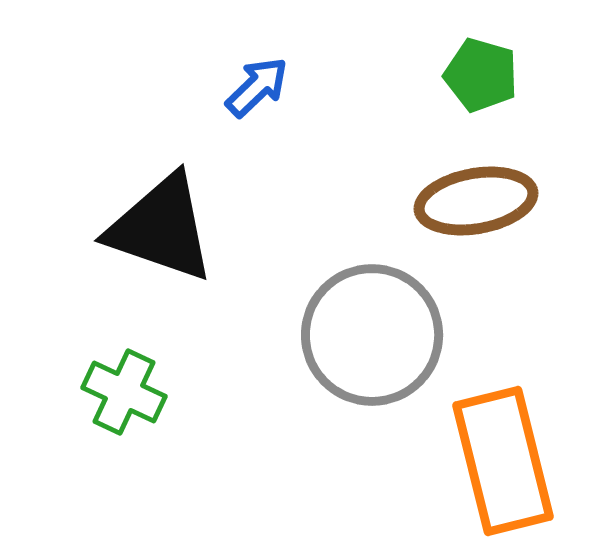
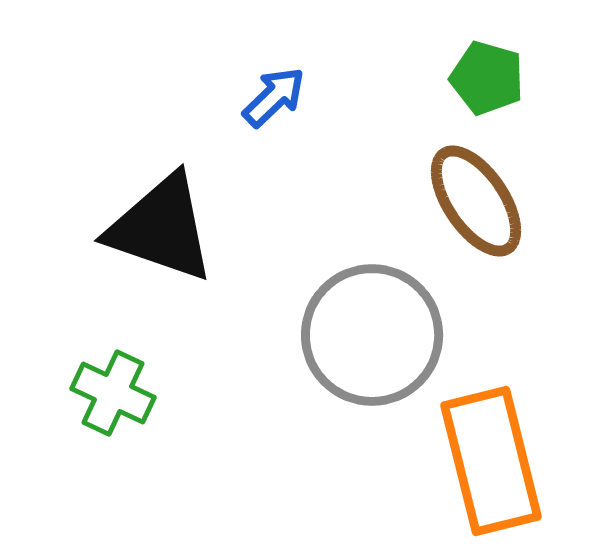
green pentagon: moved 6 px right, 3 px down
blue arrow: moved 17 px right, 10 px down
brown ellipse: rotated 66 degrees clockwise
green cross: moved 11 px left, 1 px down
orange rectangle: moved 12 px left
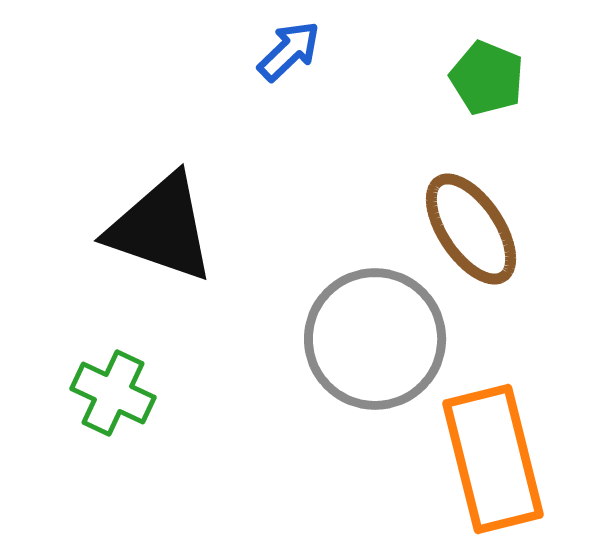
green pentagon: rotated 6 degrees clockwise
blue arrow: moved 15 px right, 46 px up
brown ellipse: moved 5 px left, 28 px down
gray circle: moved 3 px right, 4 px down
orange rectangle: moved 2 px right, 2 px up
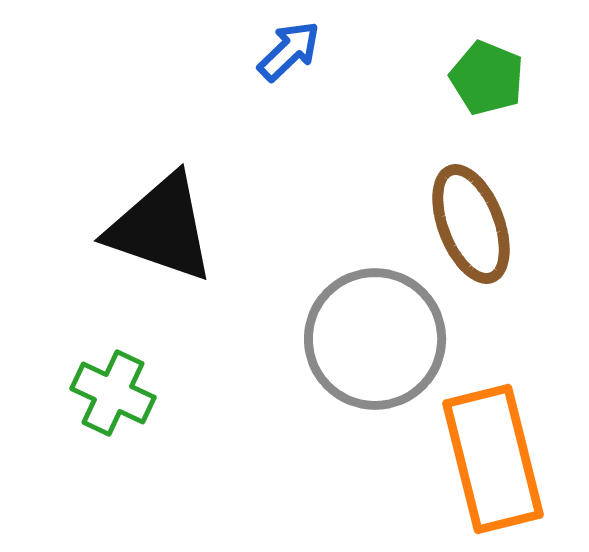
brown ellipse: moved 5 px up; rotated 13 degrees clockwise
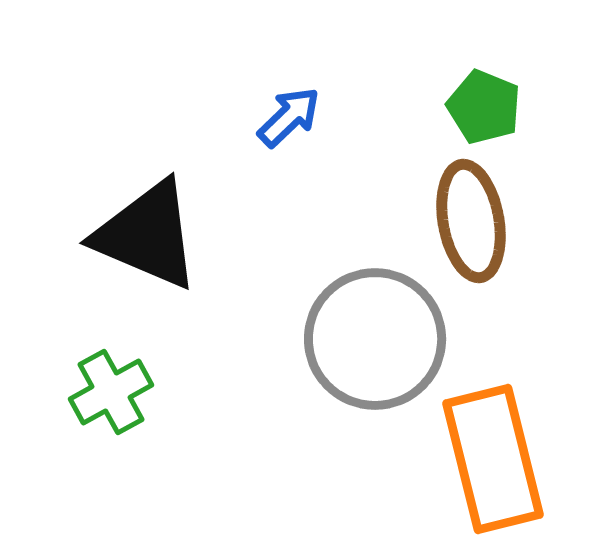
blue arrow: moved 66 px down
green pentagon: moved 3 px left, 29 px down
brown ellipse: moved 3 px up; rotated 11 degrees clockwise
black triangle: moved 14 px left, 7 px down; rotated 4 degrees clockwise
green cross: moved 2 px left, 1 px up; rotated 36 degrees clockwise
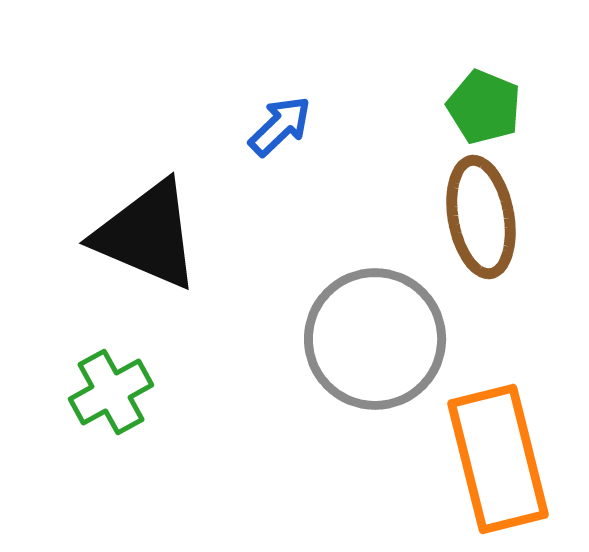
blue arrow: moved 9 px left, 9 px down
brown ellipse: moved 10 px right, 4 px up
orange rectangle: moved 5 px right
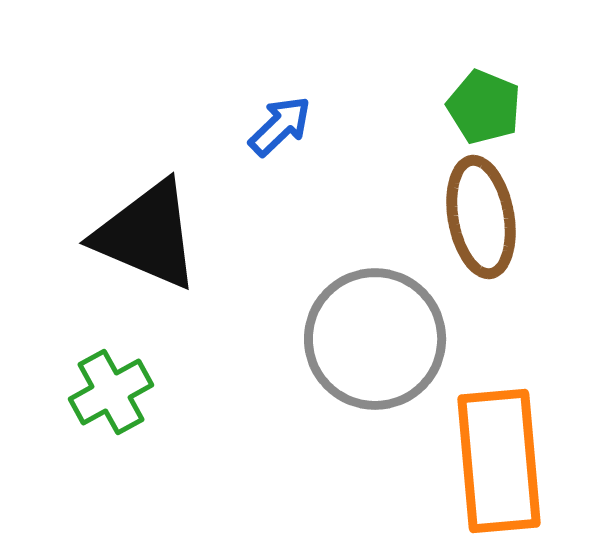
orange rectangle: moved 1 px right, 2 px down; rotated 9 degrees clockwise
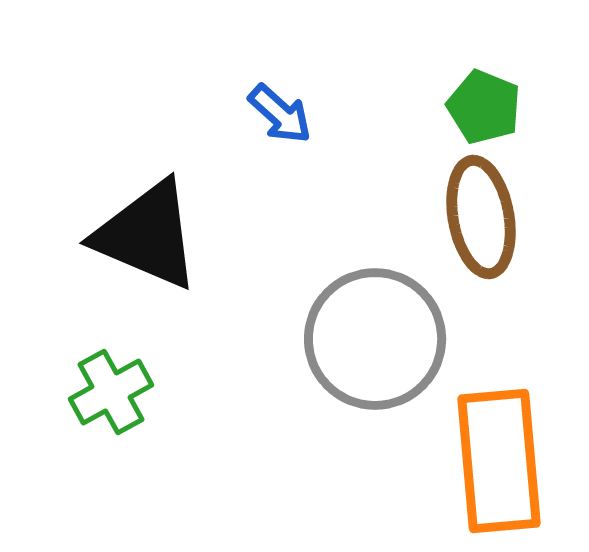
blue arrow: moved 12 px up; rotated 86 degrees clockwise
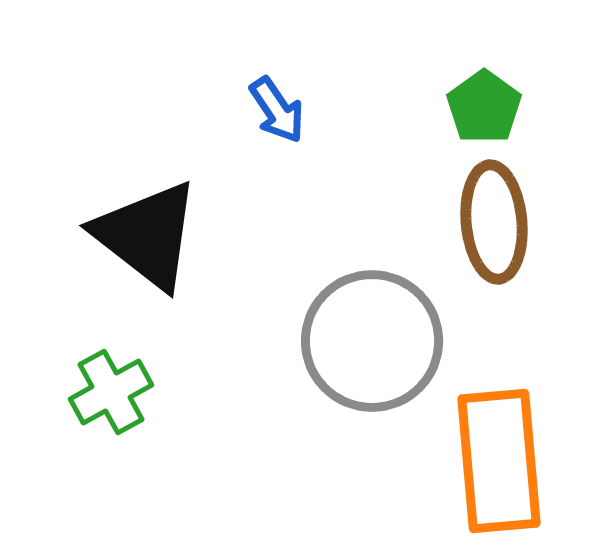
green pentagon: rotated 14 degrees clockwise
blue arrow: moved 3 px left, 4 px up; rotated 14 degrees clockwise
brown ellipse: moved 13 px right, 5 px down; rotated 5 degrees clockwise
black triangle: rotated 15 degrees clockwise
gray circle: moved 3 px left, 2 px down
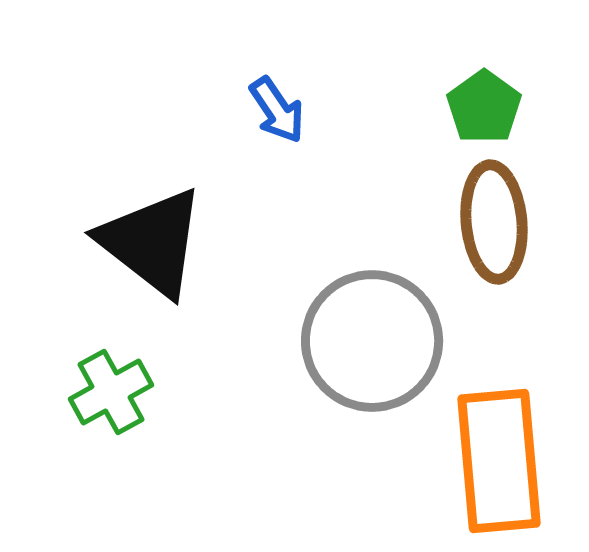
black triangle: moved 5 px right, 7 px down
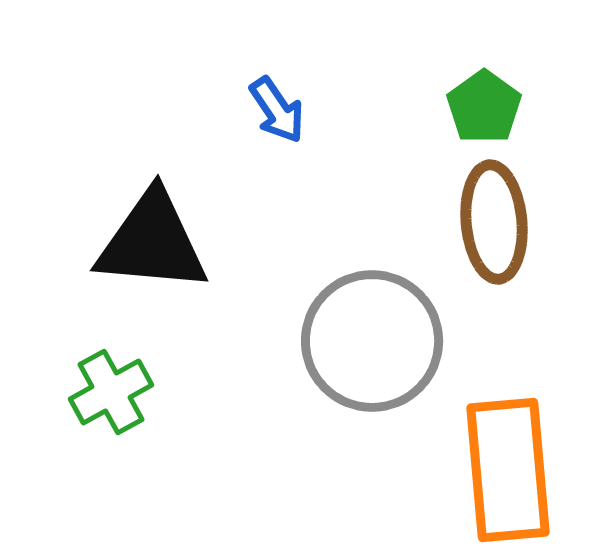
black triangle: rotated 33 degrees counterclockwise
orange rectangle: moved 9 px right, 9 px down
